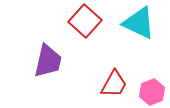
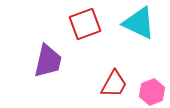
red square: moved 3 px down; rotated 28 degrees clockwise
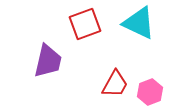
red trapezoid: moved 1 px right
pink hexagon: moved 2 px left
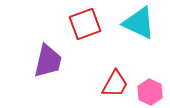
pink hexagon: rotated 15 degrees counterclockwise
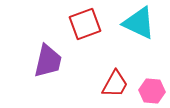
pink hexagon: moved 2 px right, 1 px up; rotated 20 degrees counterclockwise
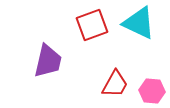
red square: moved 7 px right, 1 px down
